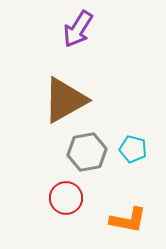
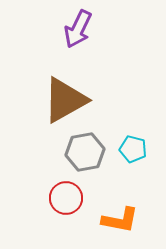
purple arrow: rotated 6 degrees counterclockwise
gray hexagon: moved 2 px left
orange L-shape: moved 8 px left
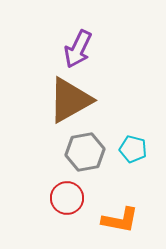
purple arrow: moved 20 px down
brown triangle: moved 5 px right
red circle: moved 1 px right
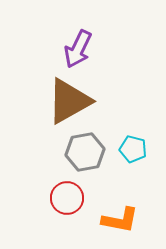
brown triangle: moved 1 px left, 1 px down
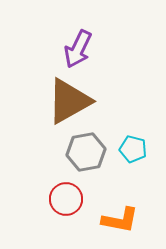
gray hexagon: moved 1 px right
red circle: moved 1 px left, 1 px down
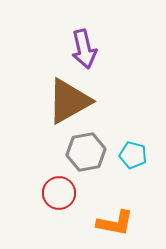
purple arrow: moved 6 px right; rotated 39 degrees counterclockwise
cyan pentagon: moved 6 px down
red circle: moved 7 px left, 6 px up
orange L-shape: moved 5 px left, 3 px down
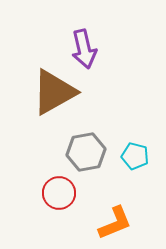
brown triangle: moved 15 px left, 9 px up
cyan pentagon: moved 2 px right, 1 px down
orange L-shape: rotated 33 degrees counterclockwise
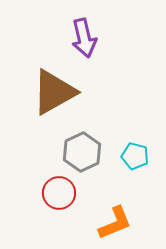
purple arrow: moved 11 px up
gray hexagon: moved 4 px left; rotated 15 degrees counterclockwise
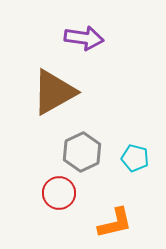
purple arrow: rotated 69 degrees counterclockwise
cyan pentagon: moved 2 px down
orange L-shape: rotated 9 degrees clockwise
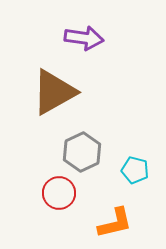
cyan pentagon: moved 12 px down
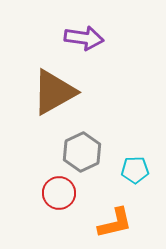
cyan pentagon: rotated 16 degrees counterclockwise
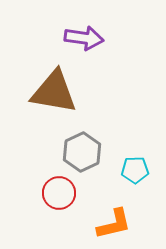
brown triangle: rotated 39 degrees clockwise
orange L-shape: moved 1 px left, 1 px down
